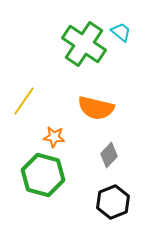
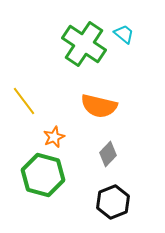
cyan trapezoid: moved 3 px right, 2 px down
yellow line: rotated 72 degrees counterclockwise
orange semicircle: moved 3 px right, 2 px up
orange star: rotated 30 degrees counterclockwise
gray diamond: moved 1 px left, 1 px up
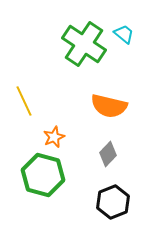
yellow line: rotated 12 degrees clockwise
orange semicircle: moved 10 px right
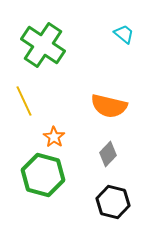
green cross: moved 41 px left, 1 px down
orange star: rotated 15 degrees counterclockwise
black hexagon: rotated 24 degrees counterclockwise
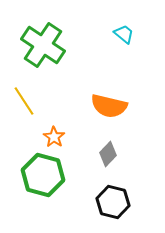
yellow line: rotated 8 degrees counterclockwise
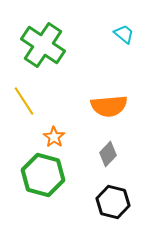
orange semicircle: rotated 18 degrees counterclockwise
